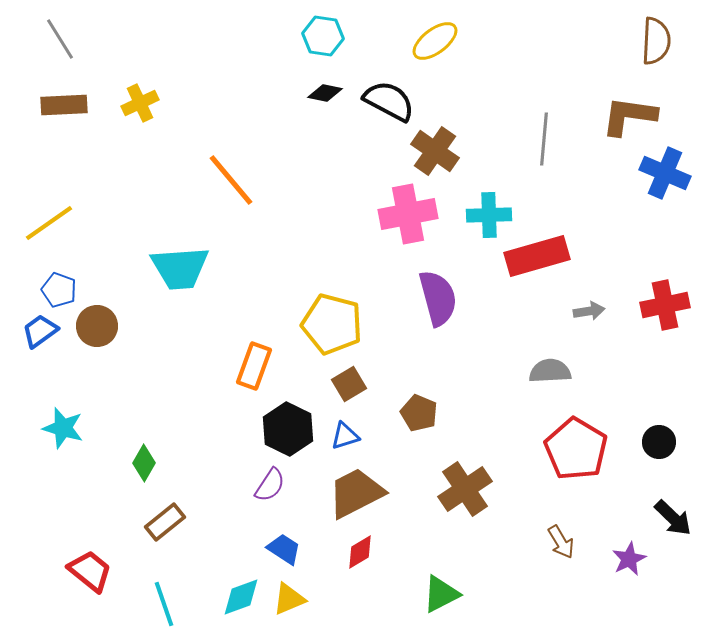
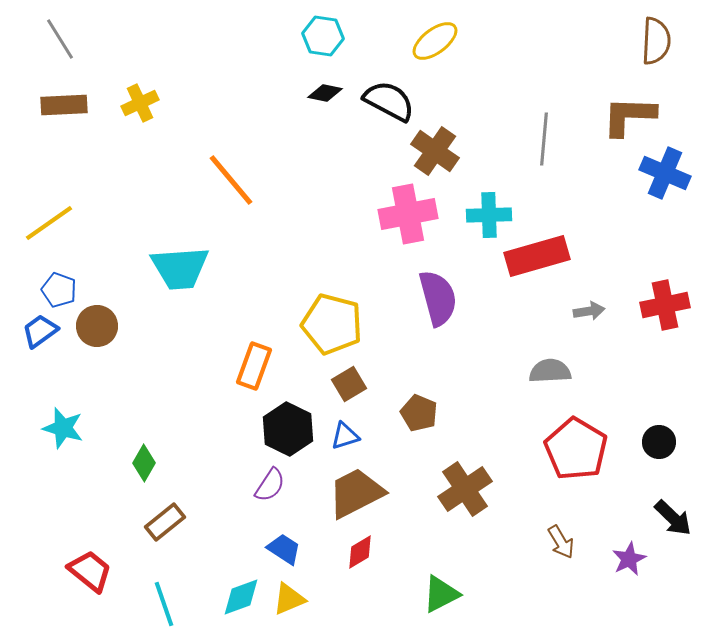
brown L-shape at (629, 116): rotated 6 degrees counterclockwise
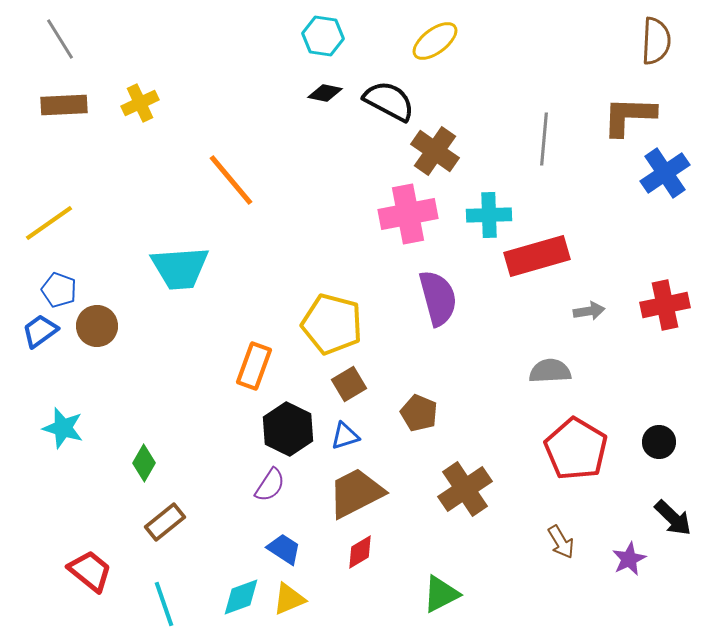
blue cross at (665, 173): rotated 33 degrees clockwise
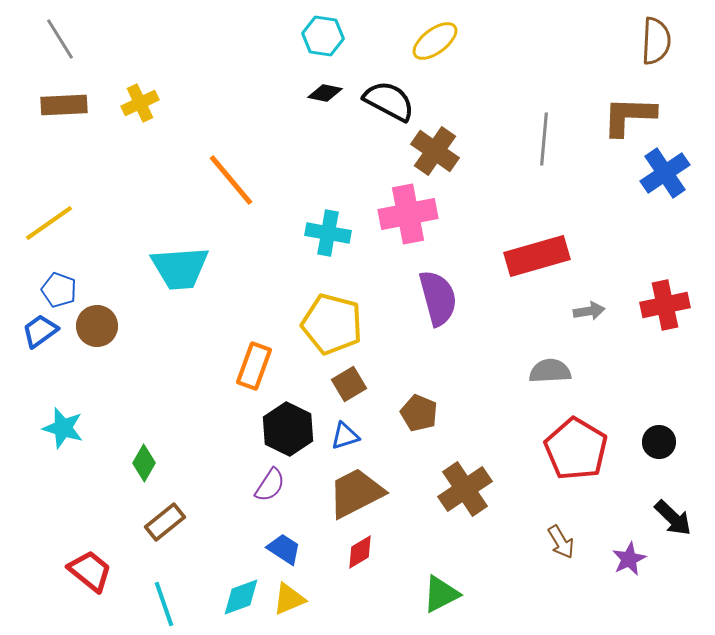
cyan cross at (489, 215): moved 161 px left, 18 px down; rotated 12 degrees clockwise
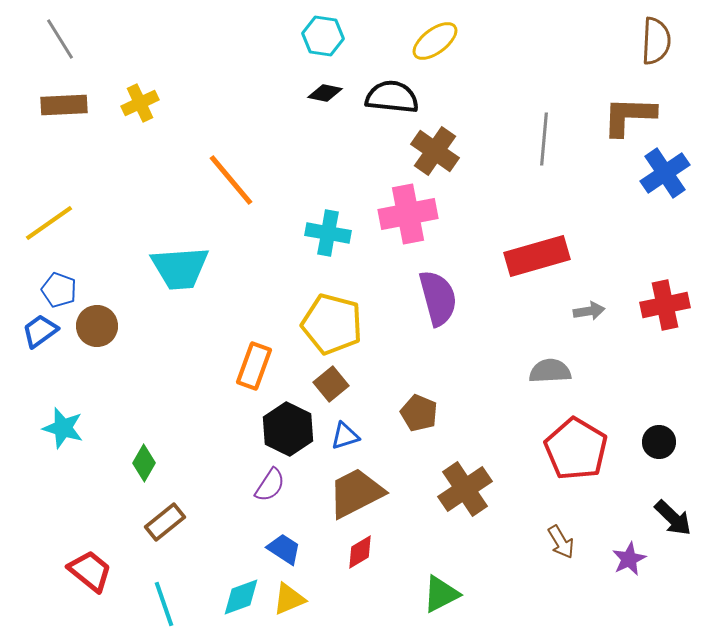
black semicircle at (389, 101): moved 3 px right, 4 px up; rotated 22 degrees counterclockwise
brown square at (349, 384): moved 18 px left; rotated 8 degrees counterclockwise
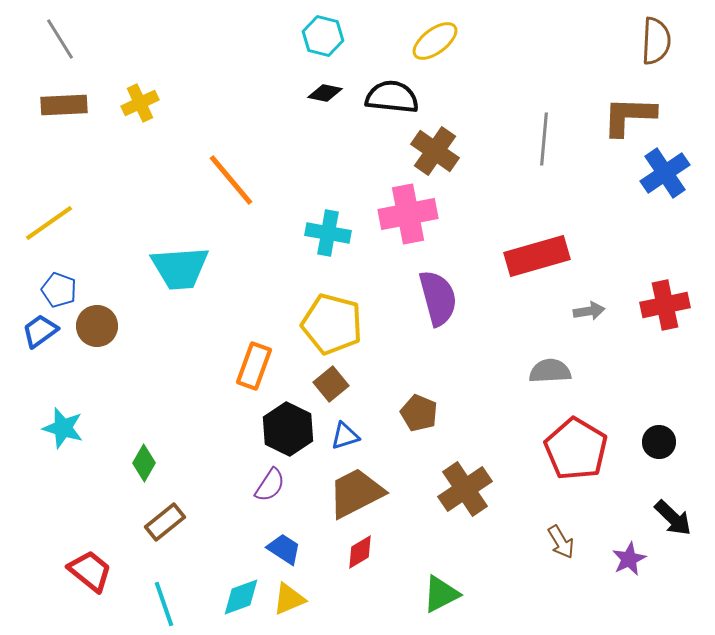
cyan hexagon at (323, 36): rotated 6 degrees clockwise
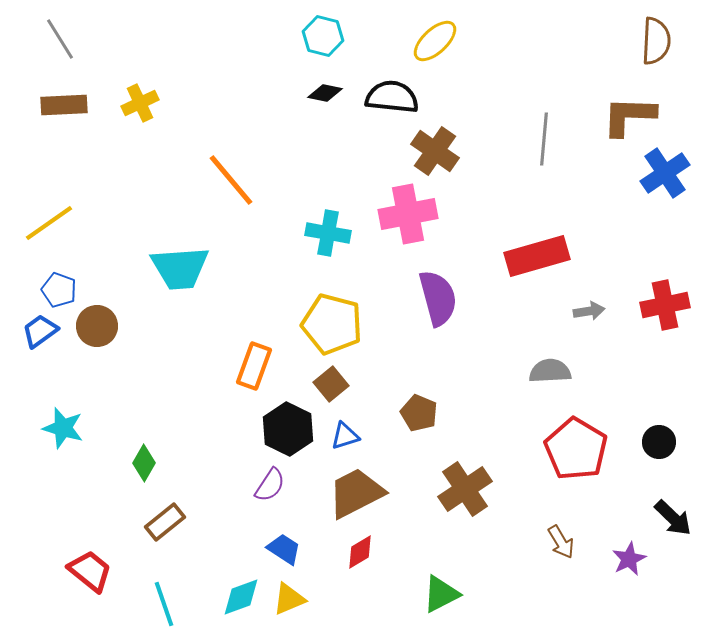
yellow ellipse at (435, 41): rotated 6 degrees counterclockwise
